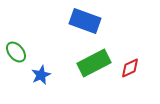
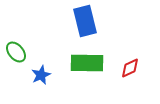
blue rectangle: rotated 56 degrees clockwise
green rectangle: moved 7 px left; rotated 28 degrees clockwise
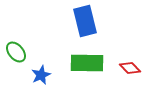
red diamond: rotated 70 degrees clockwise
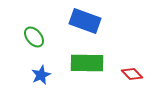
blue rectangle: rotated 56 degrees counterclockwise
green ellipse: moved 18 px right, 15 px up
red diamond: moved 2 px right, 6 px down
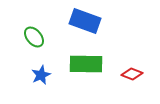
green rectangle: moved 1 px left, 1 px down
red diamond: rotated 25 degrees counterclockwise
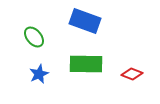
blue star: moved 2 px left, 1 px up
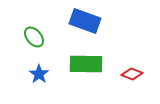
blue star: rotated 12 degrees counterclockwise
